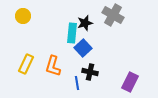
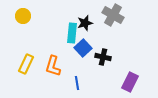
black cross: moved 13 px right, 15 px up
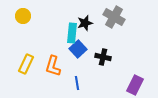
gray cross: moved 1 px right, 2 px down
blue square: moved 5 px left, 1 px down
purple rectangle: moved 5 px right, 3 px down
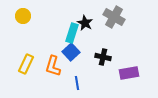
black star: rotated 28 degrees counterclockwise
cyan rectangle: rotated 12 degrees clockwise
blue square: moved 7 px left, 3 px down
purple rectangle: moved 6 px left, 12 px up; rotated 54 degrees clockwise
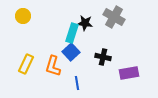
black star: rotated 21 degrees counterclockwise
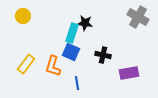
gray cross: moved 24 px right
blue square: rotated 24 degrees counterclockwise
black cross: moved 2 px up
yellow rectangle: rotated 12 degrees clockwise
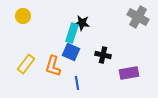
black star: moved 3 px left
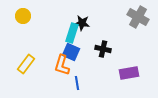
black cross: moved 6 px up
orange L-shape: moved 9 px right, 1 px up
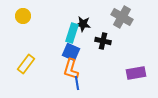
gray cross: moved 16 px left
black star: moved 1 px right, 1 px down
black cross: moved 8 px up
orange L-shape: moved 9 px right, 4 px down
purple rectangle: moved 7 px right
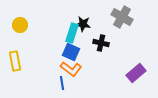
yellow circle: moved 3 px left, 9 px down
black cross: moved 2 px left, 2 px down
yellow rectangle: moved 11 px left, 3 px up; rotated 48 degrees counterclockwise
orange L-shape: rotated 70 degrees counterclockwise
purple rectangle: rotated 30 degrees counterclockwise
blue line: moved 15 px left
